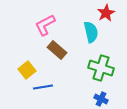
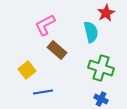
blue line: moved 5 px down
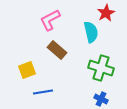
pink L-shape: moved 5 px right, 5 px up
yellow square: rotated 18 degrees clockwise
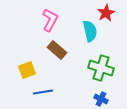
pink L-shape: rotated 145 degrees clockwise
cyan semicircle: moved 1 px left, 1 px up
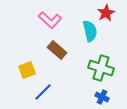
pink L-shape: rotated 105 degrees clockwise
blue line: rotated 36 degrees counterclockwise
blue cross: moved 1 px right, 2 px up
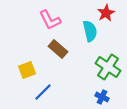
pink L-shape: rotated 20 degrees clockwise
brown rectangle: moved 1 px right, 1 px up
green cross: moved 7 px right, 1 px up; rotated 15 degrees clockwise
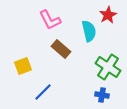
red star: moved 2 px right, 2 px down
cyan semicircle: moved 1 px left
brown rectangle: moved 3 px right
yellow square: moved 4 px left, 4 px up
blue cross: moved 2 px up; rotated 16 degrees counterclockwise
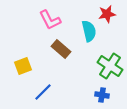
red star: moved 1 px left, 1 px up; rotated 18 degrees clockwise
green cross: moved 2 px right, 1 px up
